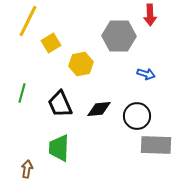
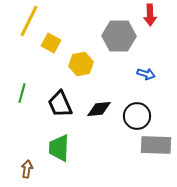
yellow line: moved 1 px right
yellow square: rotated 30 degrees counterclockwise
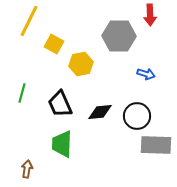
yellow square: moved 3 px right, 1 px down
black diamond: moved 1 px right, 3 px down
green trapezoid: moved 3 px right, 4 px up
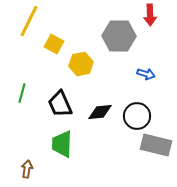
gray rectangle: rotated 12 degrees clockwise
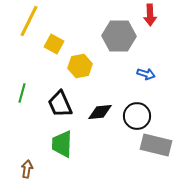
yellow hexagon: moved 1 px left, 2 px down
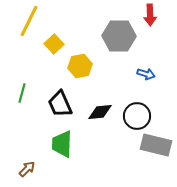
yellow square: rotated 18 degrees clockwise
brown arrow: rotated 36 degrees clockwise
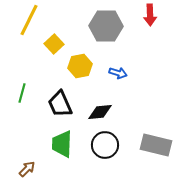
yellow line: moved 1 px up
gray hexagon: moved 13 px left, 10 px up
blue arrow: moved 28 px left, 1 px up
black circle: moved 32 px left, 29 px down
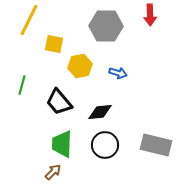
yellow square: rotated 36 degrees counterclockwise
green line: moved 8 px up
black trapezoid: moved 1 px left, 2 px up; rotated 16 degrees counterclockwise
brown arrow: moved 26 px right, 3 px down
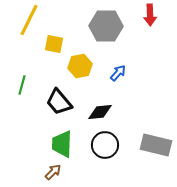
blue arrow: rotated 66 degrees counterclockwise
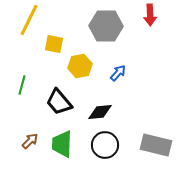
brown arrow: moved 23 px left, 31 px up
